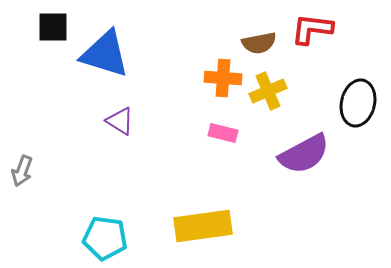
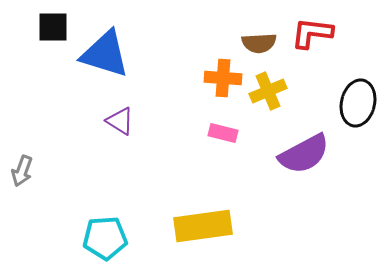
red L-shape: moved 4 px down
brown semicircle: rotated 8 degrees clockwise
cyan pentagon: rotated 12 degrees counterclockwise
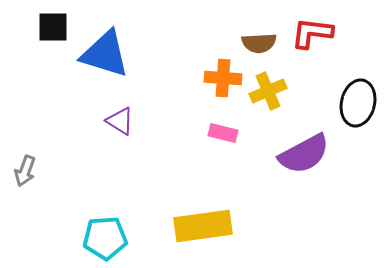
gray arrow: moved 3 px right
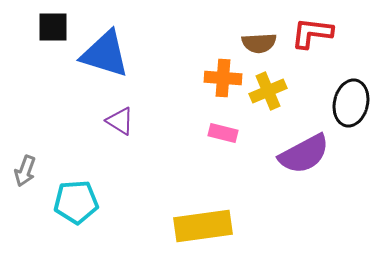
black ellipse: moved 7 px left
cyan pentagon: moved 29 px left, 36 px up
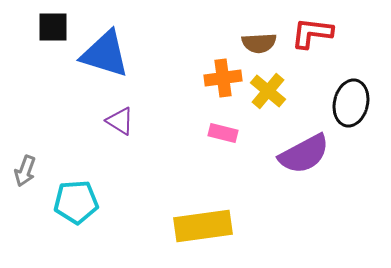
orange cross: rotated 12 degrees counterclockwise
yellow cross: rotated 27 degrees counterclockwise
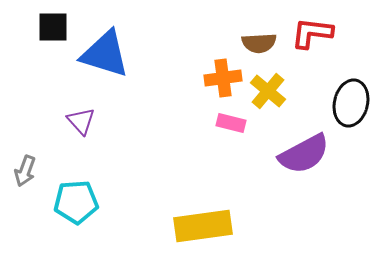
purple triangle: moved 39 px left; rotated 16 degrees clockwise
pink rectangle: moved 8 px right, 10 px up
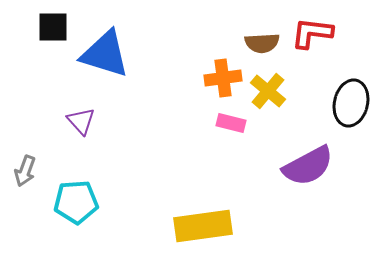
brown semicircle: moved 3 px right
purple semicircle: moved 4 px right, 12 px down
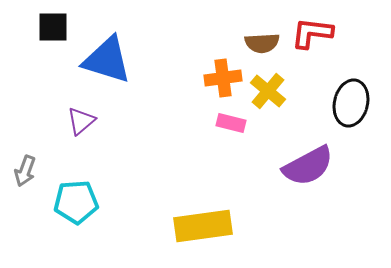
blue triangle: moved 2 px right, 6 px down
purple triangle: rotated 32 degrees clockwise
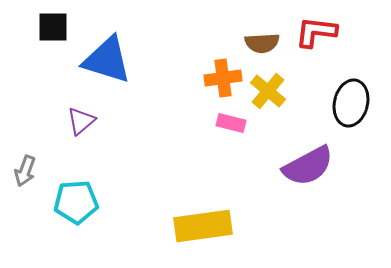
red L-shape: moved 4 px right, 1 px up
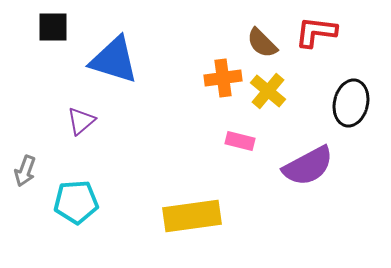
brown semicircle: rotated 48 degrees clockwise
blue triangle: moved 7 px right
pink rectangle: moved 9 px right, 18 px down
yellow rectangle: moved 11 px left, 10 px up
